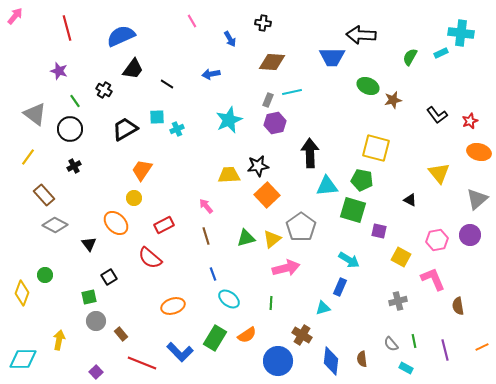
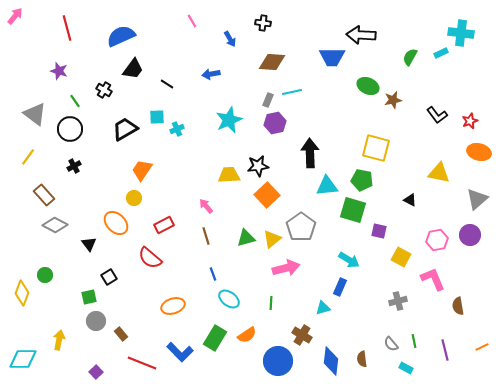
yellow triangle at (439, 173): rotated 40 degrees counterclockwise
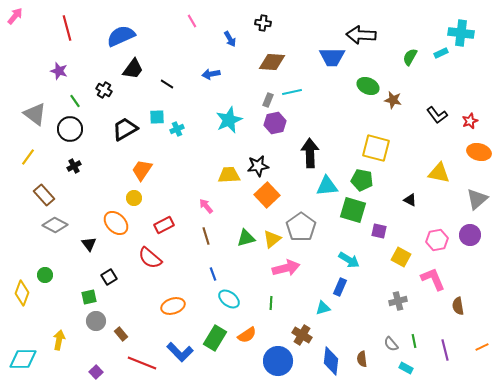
brown star at (393, 100): rotated 24 degrees clockwise
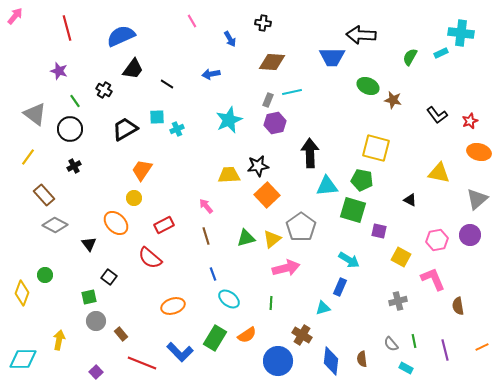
black square at (109, 277): rotated 21 degrees counterclockwise
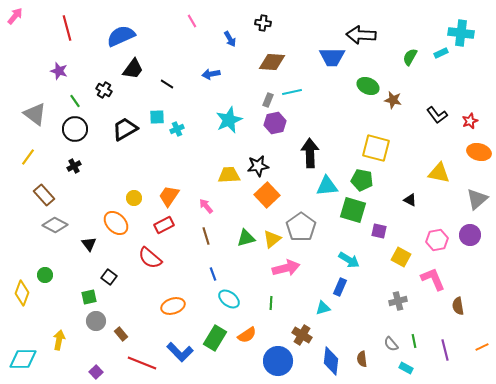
black circle at (70, 129): moved 5 px right
orange trapezoid at (142, 170): moved 27 px right, 26 px down
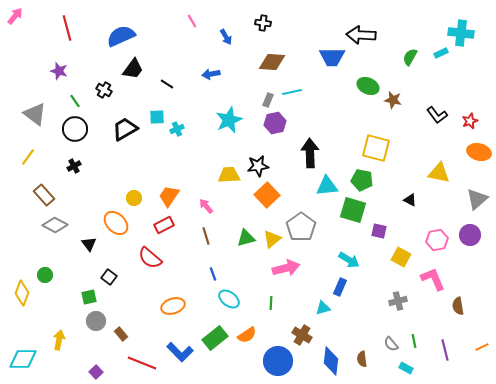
blue arrow at (230, 39): moved 4 px left, 2 px up
green rectangle at (215, 338): rotated 20 degrees clockwise
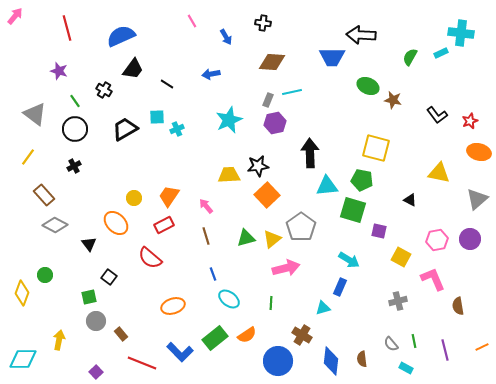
purple circle at (470, 235): moved 4 px down
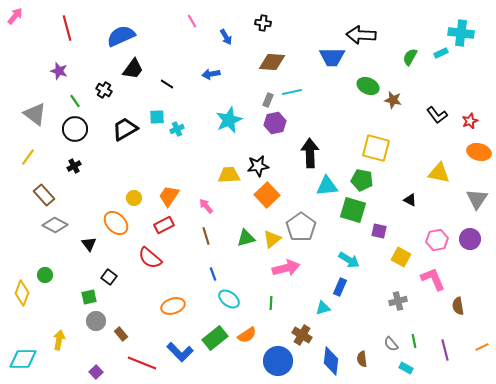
gray triangle at (477, 199): rotated 15 degrees counterclockwise
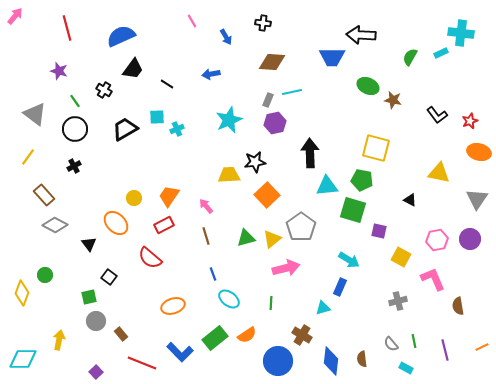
black star at (258, 166): moved 3 px left, 4 px up
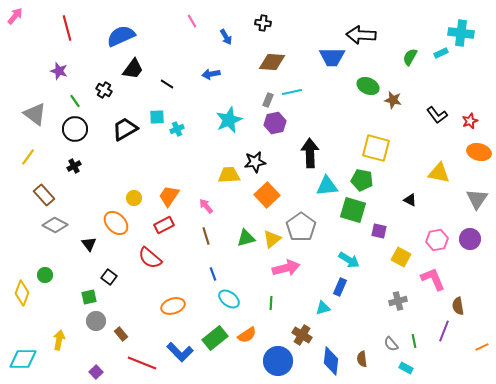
purple line at (445, 350): moved 1 px left, 19 px up; rotated 35 degrees clockwise
